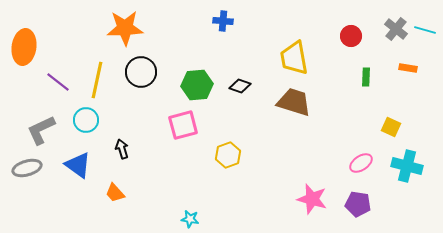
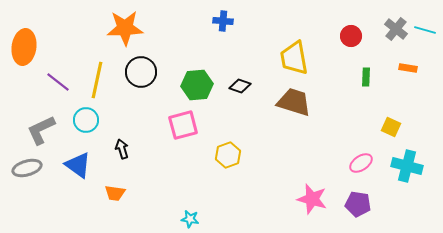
orange trapezoid: rotated 40 degrees counterclockwise
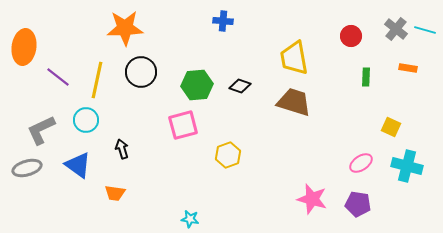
purple line: moved 5 px up
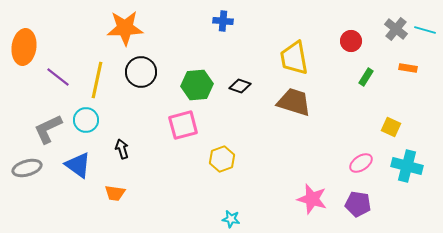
red circle: moved 5 px down
green rectangle: rotated 30 degrees clockwise
gray L-shape: moved 7 px right, 1 px up
yellow hexagon: moved 6 px left, 4 px down
cyan star: moved 41 px right
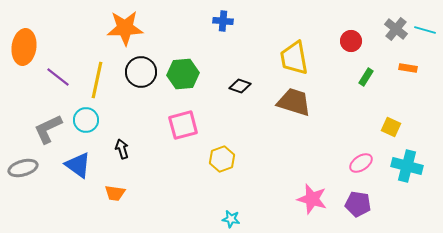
green hexagon: moved 14 px left, 11 px up
gray ellipse: moved 4 px left
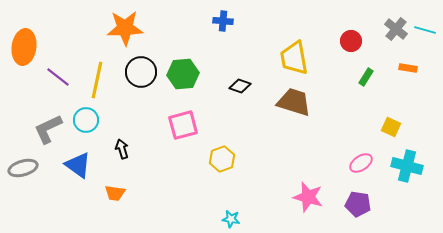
pink star: moved 4 px left, 2 px up
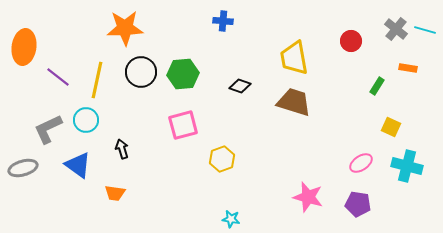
green rectangle: moved 11 px right, 9 px down
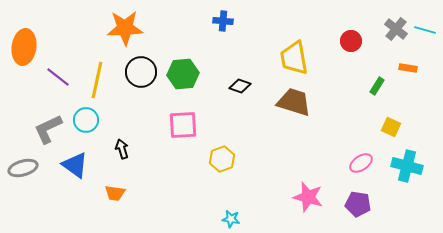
pink square: rotated 12 degrees clockwise
blue triangle: moved 3 px left
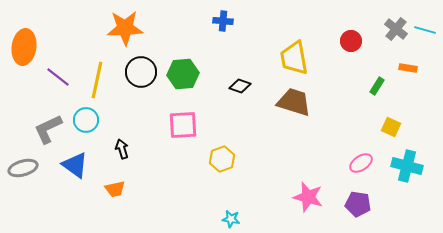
orange trapezoid: moved 4 px up; rotated 20 degrees counterclockwise
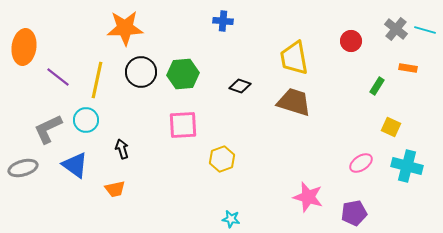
purple pentagon: moved 4 px left, 9 px down; rotated 20 degrees counterclockwise
